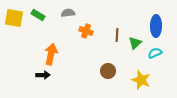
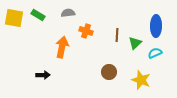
orange arrow: moved 11 px right, 7 px up
brown circle: moved 1 px right, 1 px down
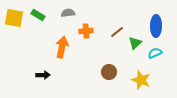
orange cross: rotated 24 degrees counterclockwise
brown line: moved 3 px up; rotated 48 degrees clockwise
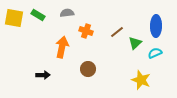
gray semicircle: moved 1 px left
orange cross: rotated 24 degrees clockwise
brown circle: moved 21 px left, 3 px up
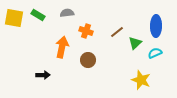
brown circle: moved 9 px up
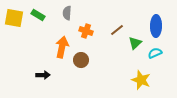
gray semicircle: rotated 80 degrees counterclockwise
brown line: moved 2 px up
brown circle: moved 7 px left
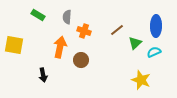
gray semicircle: moved 4 px down
yellow square: moved 27 px down
orange cross: moved 2 px left
orange arrow: moved 2 px left
cyan semicircle: moved 1 px left, 1 px up
black arrow: rotated 80 degrees clockwise
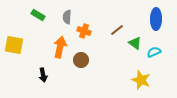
blue ellipse: moved 7 px up
green triangle: rotated 40 degrees counterclockwise
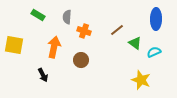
orange arrow: moved 6 px left
black arrow: rotated 16 degrees counterclockwise
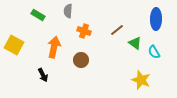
gray semicircle: moved 1 px right, 6 px up
yellow square: rotated 18 degrees clockwise
cyan semicircle: rotated 96 degrees counterclockwise
